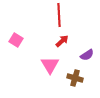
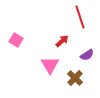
red line: moved 21 px right, 2 px down; rotated 15 degrees counterclockwise
brown cross: rotated 28 degrees clockwise
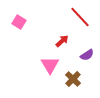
red line: rotated 25 degrees counterclockwise
pink square: moved 3 px right, 18 px up
brown cross: moved 2 px left, 1 px down
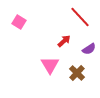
red arrow: moved 2 px right
purple semicircle: moved 2 px right, 6 px up
brown cross: moved 4 px right, 6 px up
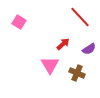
red arrow: moved 1 px left, 3 px down
brown cross: rotated 21 degrees counterclockwise
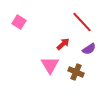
red line: moved 2 px right, 5 px down
brown cross: moved 1 px left, 1 px up
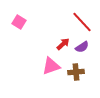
purple semicircle: moved 7 px left, 2 px up
pink triangle: moved 1 px right, 1 px down; rotated 42 degrees clockwise
brown cross: rotated 28 degrees counterclockwise
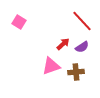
red line: moved 1 px up
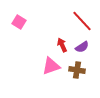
red arrow: moved 1 px left, 1 px down; rotated 72 degrees counterclockwise
brown cross: moved 1 px right, 2 px up; rotated 14 degrees clockwise
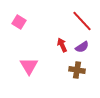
pink triangle: moved 22 px left; rotated 42 degrees counterclockwise
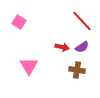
red arrow: moved 2 px down; rotated 128 degrees clockwise
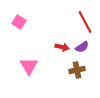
red line: moved 3 px right, 1 px down; rotated 15 degrees clockwise
brown cross: rotated 21 degrees counterclockwise
